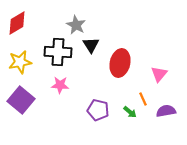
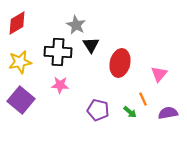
purple semicircle: moved 2 px right, 2 px down
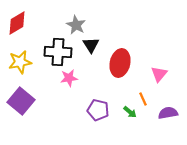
pink star: moved 9 px right, 7 px up; rotated 12 degrees counterclockwise
purple square: moved 1 px down
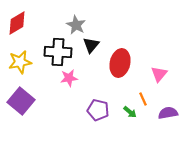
black triangle: rotated 12 degrees clockwise
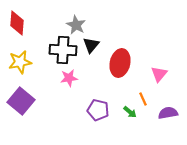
red diamond: rotated 55 degrees counterclockwise
black cross: moved 5 px right, 2 px up
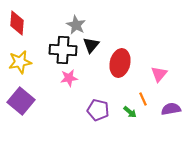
purple semicircle: moved 3 px right, 4 px up
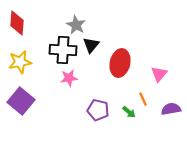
green arrow: moved 1 px left
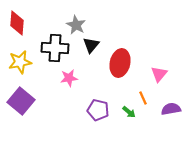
black cross: moved 8 px left, 2 px up
orange line: moved 1 px up
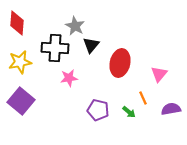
gray star: moved 1 px left, 1 px down
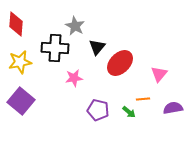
red diamond: moved 1 px left, 1 px down
black triangle: moved 6 px right, 2 px down
red ellipse: rotated 32 degrees clockwise
pink star: moved 5 px right
orange line: moved 1 px down; rotated 72 degrees counterclockwise
purple semicircle: moved 2 px right, 1 px up
